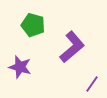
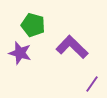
purple L-shape: rotated 96 degrees counterclockwise
purple star: moved 14 px up
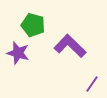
purple L-shape: moved 2 px left, 1 px up
purple star: moved 2 px left
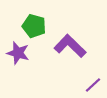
green pentagon: moved 1 px right, 1 px down
purple line: moved 1 px right, 1 px down; rotated 12 degrees clockwise
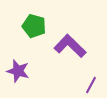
purple star: moved 18 px down
purple line: moved 2 px left; rotated 18 degrees counterclockwise
